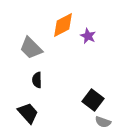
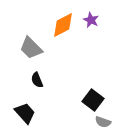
purple star: moved 3 px right, 16 px up
black semicircle: rotated 21 degrees counterclockwise
black trapezoid: moved 3 px left
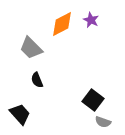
orange diamond: moved 1 px left, 1 px up
black trapezoid: moved 5 px left, 1 px down
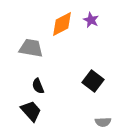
gray trapezoid: rotated 145 degrees clockwise
black semicircle: moved 1 px right, 6 px down
black square: moved 19 px up
black trapezoid: moved 11 px right, 3 px up
gray semicircle: rotated 21 degrees counterclockwise
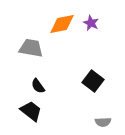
purple star: moved 3 px down
orange diamond: rotated 16 degrees clockwise
black semicircle: rotated 14 degrees counterclockwise
black trapezoid: rotated 10 degrees counterclockwise
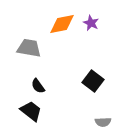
gray trapezoid: moved 2 px left
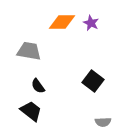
orange diamond: moved 2 px up; rotated 12 degrees clockwise
gray trapezoid: moved 3 px down
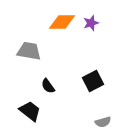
purple star: rotated 28 degrees clockwise
black square: rotated 25 degrees clockwise
black semicircle: moved 10 px right
black trapezoid: moved 1 px left
gray semicircle: rotated 14 degrees counterclockwise
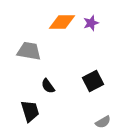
black trapezoid: rotated 35 degrees clockwise
gray semicircle: rotated 14 degrees counterclockwise
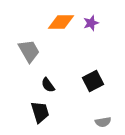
orange diamond: moved 1 px left
gray trapezoid: rotated 50 degrees clockwise
black semicircle: moved 1 px up
black trapezoid: moved 10 px right, 1 px down
gray semicircle: rotated 21 degrees clockwise
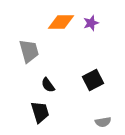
gray trapezoid: rotated 15 degrees clockwise
black square: moved 1 px up
